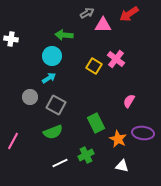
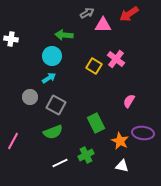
orange star: moved 2 px right, 2 px down
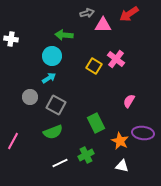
gray arrow: rotated 16 degrees clockwise
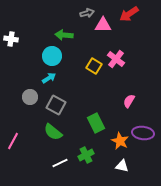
green semicircle: rotated 60 degrees clockwise
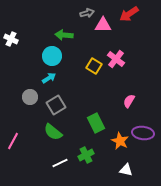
white cross: rotated 16 degrees clockwise
gray square: rotated 30 degrees clockwise
white triangle: moved 4 px right, 4 px down
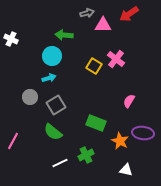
cyan arrow: rotated 16 degrees clockwise
green rectangle: rotated 42 degrees counterclockwise
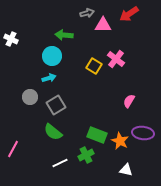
green rectangle: moved 1 px right, 12 px down
pink line: moved 8 px down
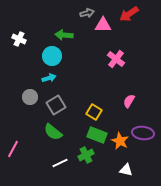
white cross: moved 8 px right
yellow square: moved 46 px down
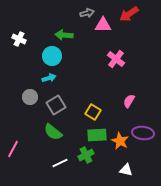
yellow square: moved 1 px left
green rectangle: rotated 24 degrees counterclockwise
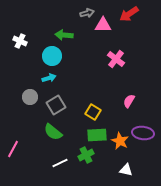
white cross: moved 1 px right, 2 px down
